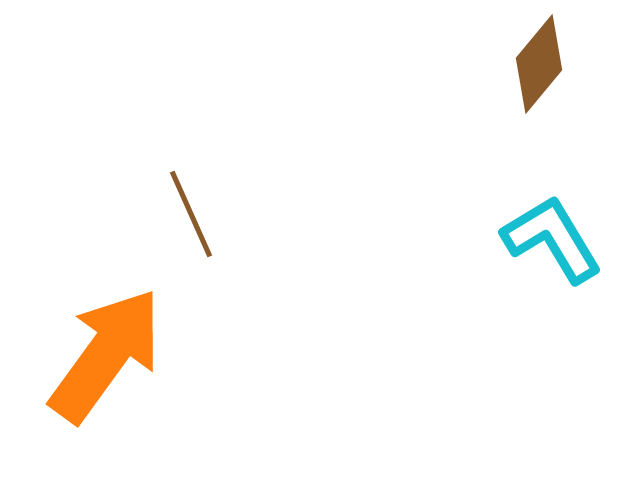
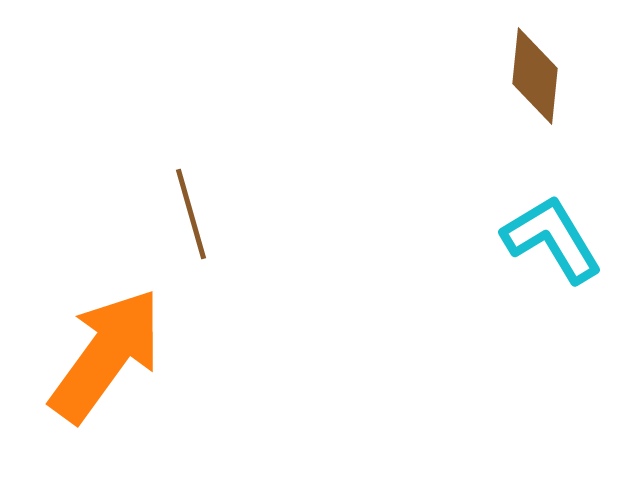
brown diamond: moved 4 px left, 12 px down; rotated 34 degrees counterclockwise
brown line: rotated 8 degrees clockwise
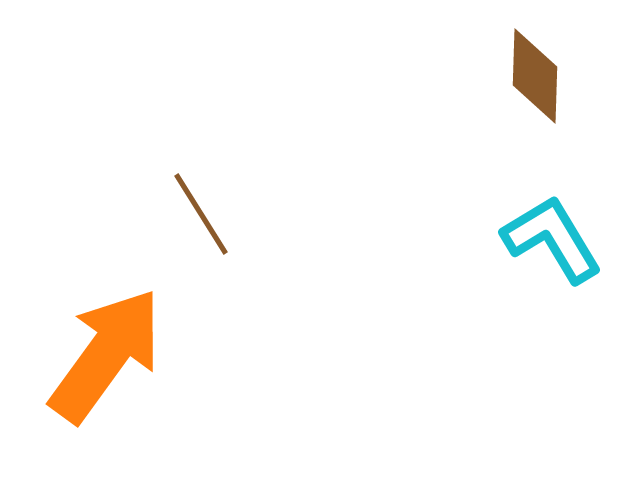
brown diamond: rotated 4 degrees counterclockwise
brown line: moved 10 px right; rotated 16 degrees counterclockwise
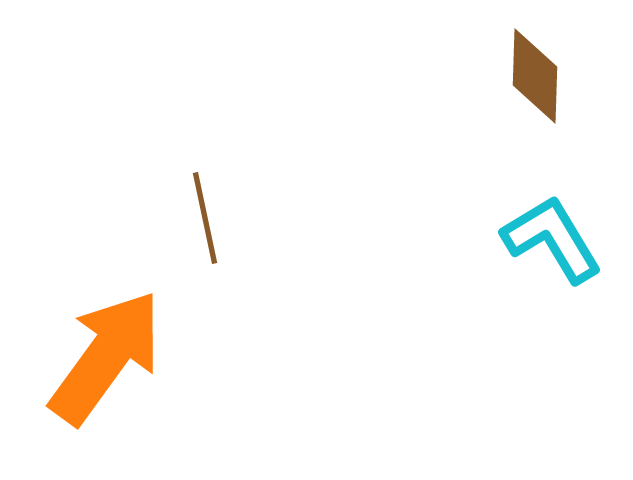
brown line: moved 4 px right, 4 px down; rotated 20 degrees clockwise
orange arrow: moved 2 px down
